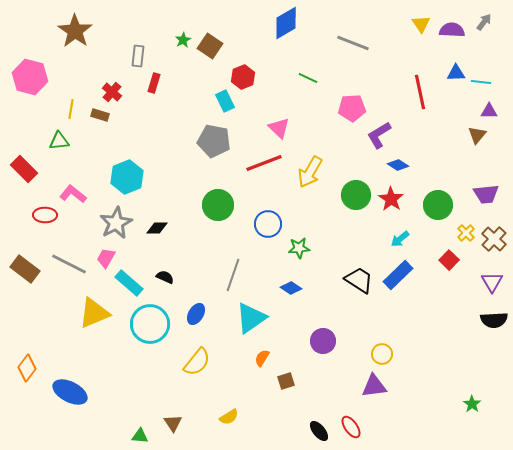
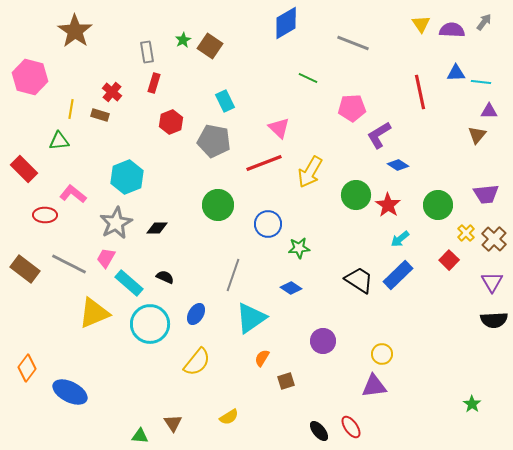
gray rectangle at (138, 56): moved 9 px right, 4 px up; rotated 15 degrees counterclockwise
red hexagon at (243, 77): moved 72 px left, 45 px down
red star at (391, 199): moved 3 px left, 6 px down
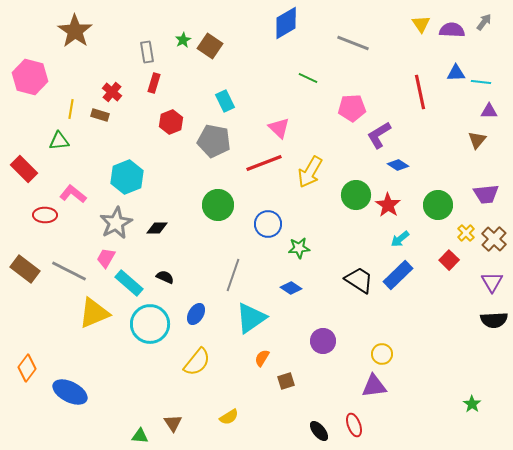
brown triangle at (477, 135): moved 5 px down
gray line at (69, 264): moved 7 px down
red ellipse at (351, 427): moved 3 px right, 2 px up; rotated 15 degrees clockwise
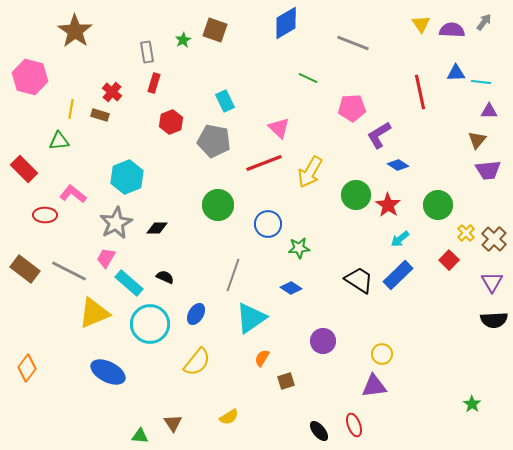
brown square at (210, 46): moved 5 px right, 16 px up; rotated 15 degrees counterclockwise
purple trapezoid at (486, 194): moved 2 px right, 24 px up
blue ellipse at (70, 392): moved 38 px right, 20 px up
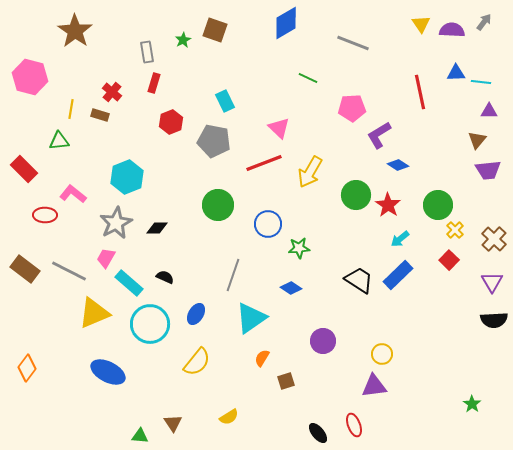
yellow cross at (466, 233): moved 11 px left, 3 px up
black ellipse at (319, 431): moved 1 px left, 2 px down
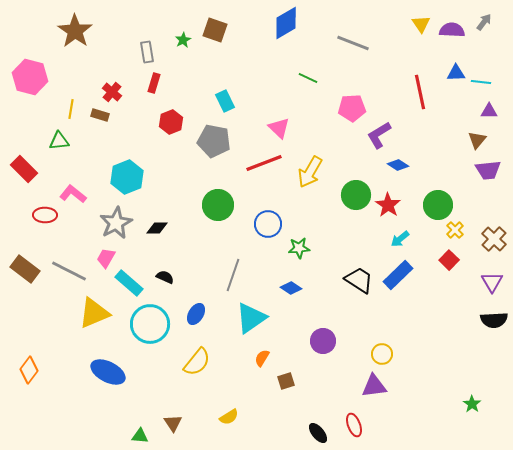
orange diamond at (27, 368): moved 2 px right, 2 px down
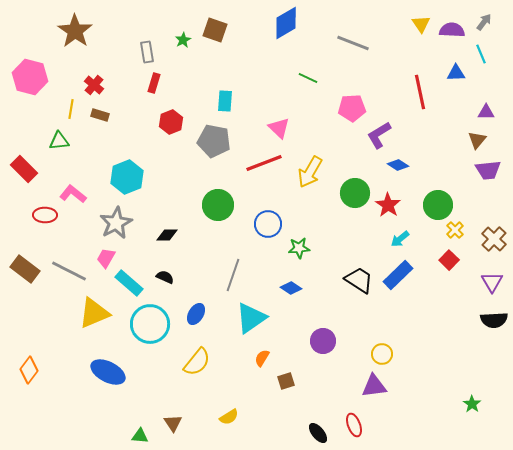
cyan line at (481, 82): moved 28 px up; rotated 60 degrees clockwise
red cross at (112, 92): moved 18 px left, 7 px up
cyan rectangle at (225, 101): rotated 30 degrees clockwise
purple triangle at (489, 111): moved 3 px left, 1 px down
green circle at (356, 195): moved 1 px left, 2 px up
black diamond at (157, 228): moved 10 px right, 7 px down
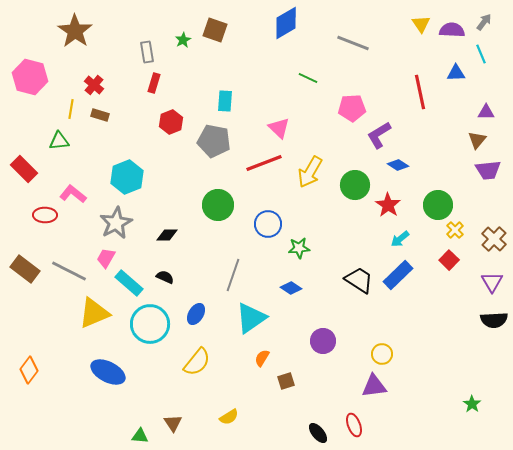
green circle at (355, 193): moved 8 px up
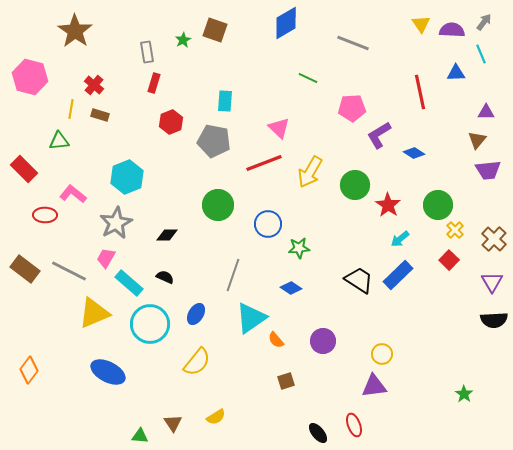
blue diamond at (398, 165): moved 16 px right, 12 px up
orange semicircle at (262, 358): moved 14 px right, 18 px up; rotated 72 degrees counterclockwise
green star at (472, 404): moved 8 px left, 10 px up
yellow semicircle at (229, 417): moved 13 px left
